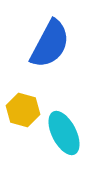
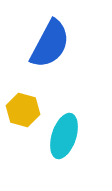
cyan ellipse: moved 3 px down; rotated 45 degrees clockwise
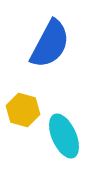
cyan ellipse: rotated 42 degrees counterclockwise
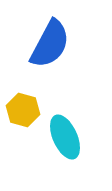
cyan ellipse: moved 1 px right, 1 px down
